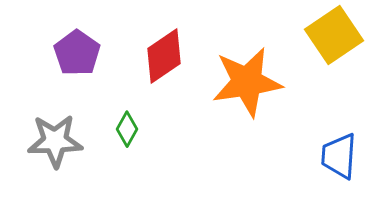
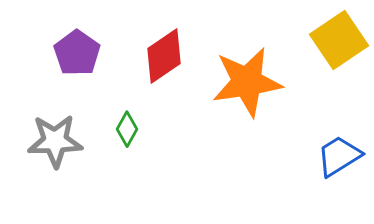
yellow square: moved 5 px right, 5 px down
blue trapezoid: rotated 54 degrees clockwise
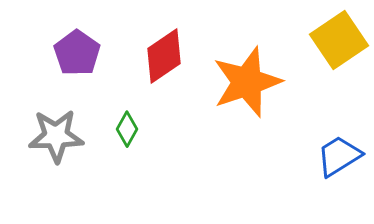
orange star: rotated 10 degrees counterclockwise
gray star: moved 1 px right, 5 px up
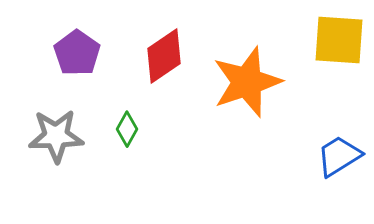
yellow square: rotated 38 degrees clockwise
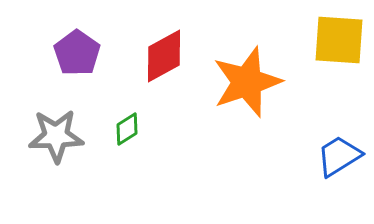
red diamond: rotated 6 degrees clockwise
green diamond: rotated 28 degrees clockwise
